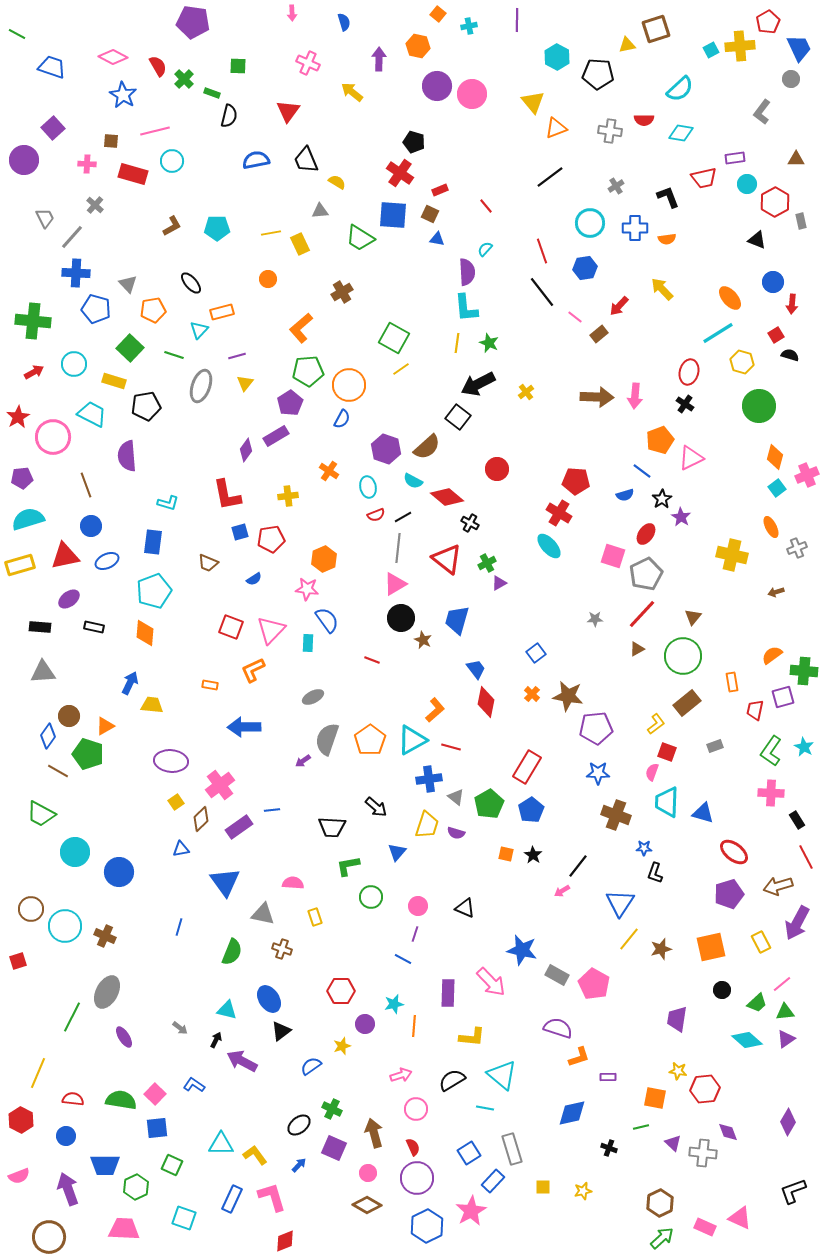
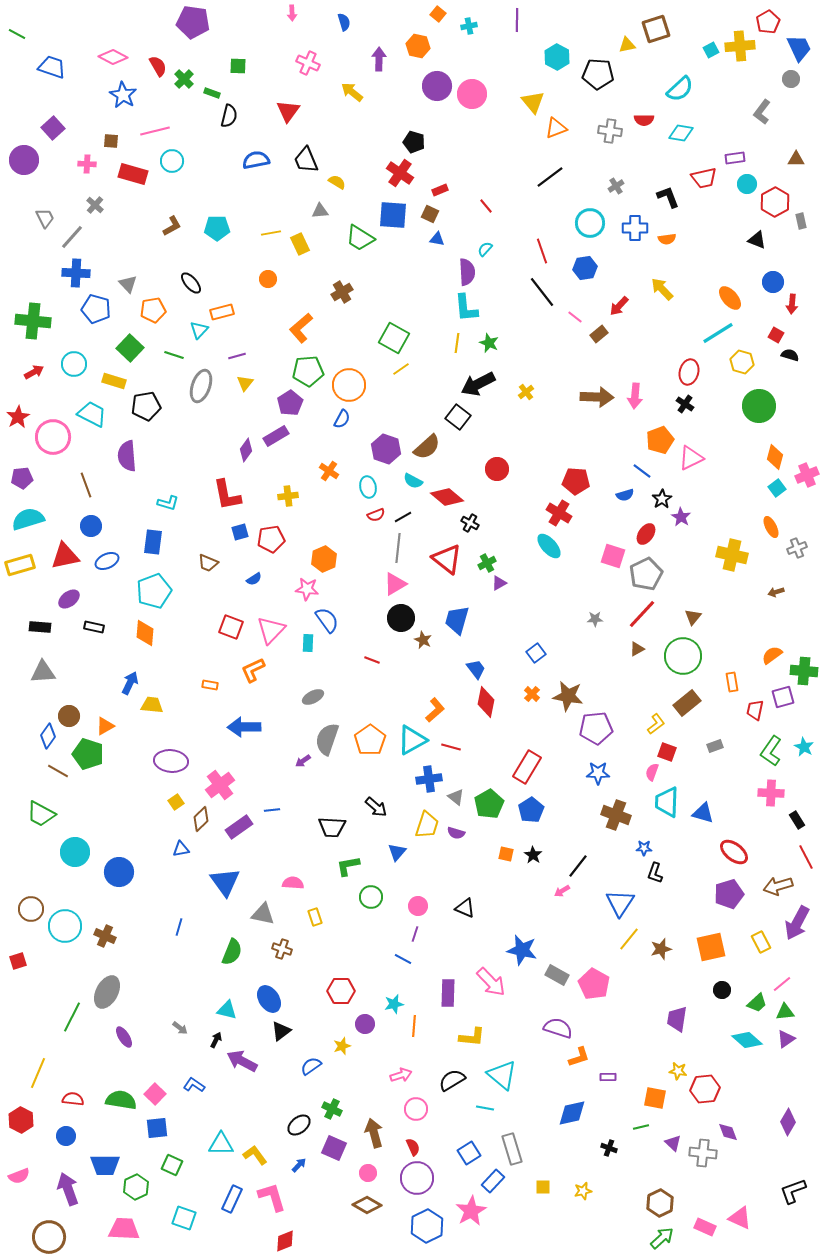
red square at (776, 335): rotated 28 degrees counterclockwise
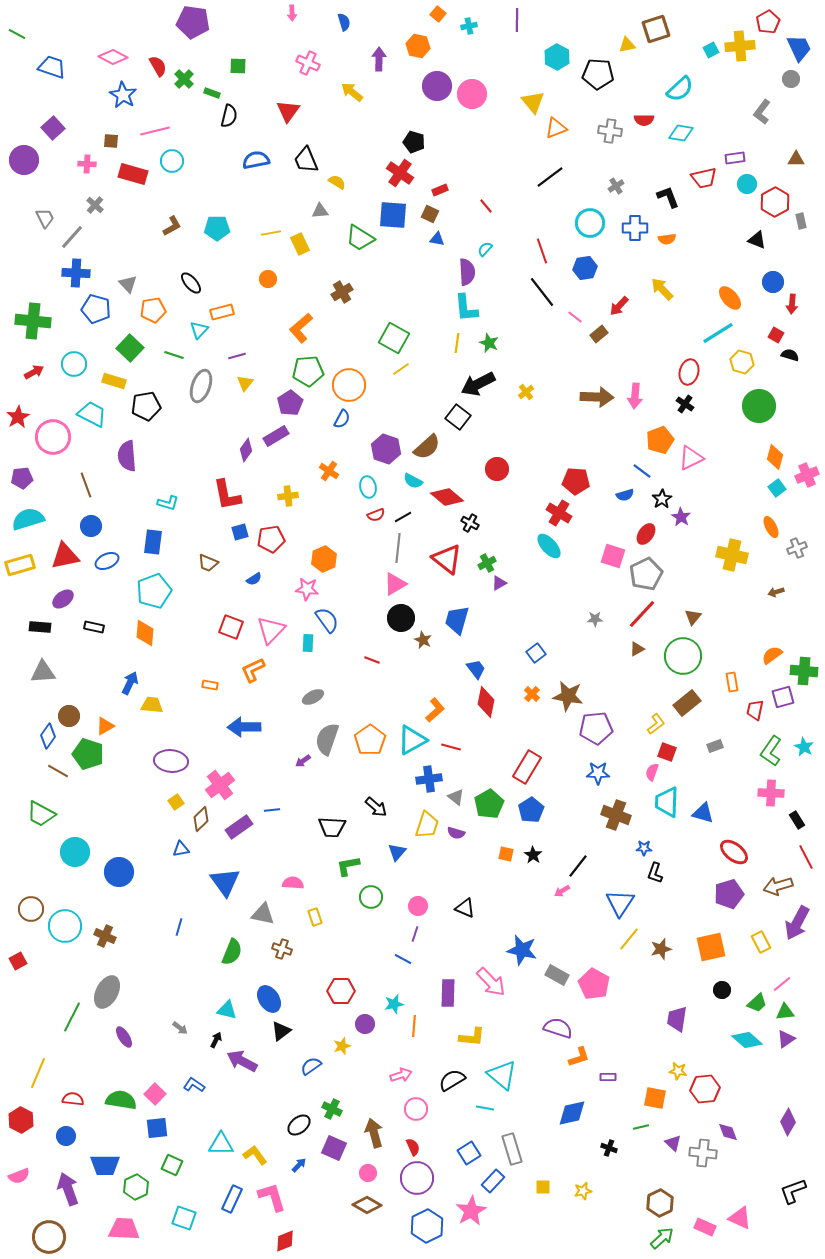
purple ellipse at (69, 599): moved 6 px left
red square at (18, 961): rotated 12 degrees counterclockwise
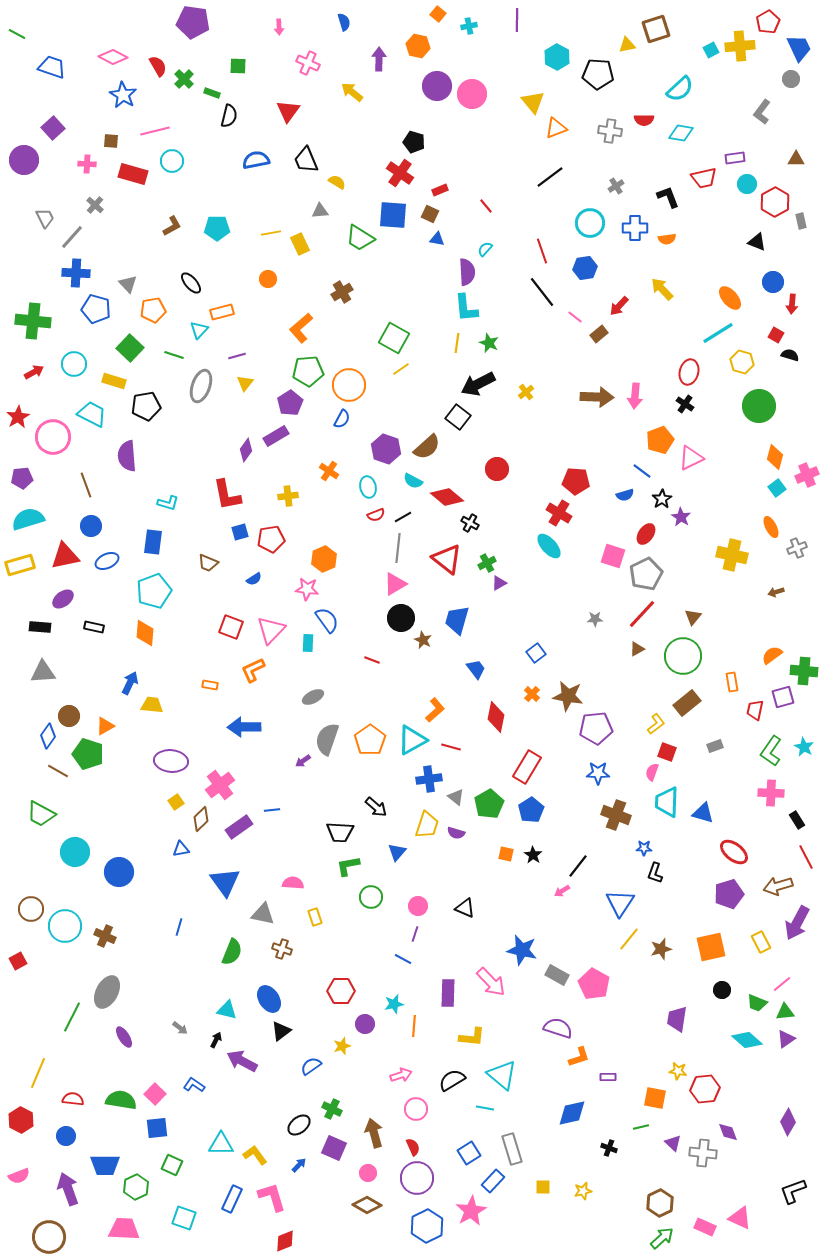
pink arrow at (292, 13): moved 13 px left, 14 px down
black triangle at (757, 240): moved 2 px down
red diamond at (486, 702): moved 10 px right, 15 px down
black trapezoid at (332, 827): moved 8 px right, 5 px down
green trapezoid at (757, 1003): rotated 65 degrees clockwise
